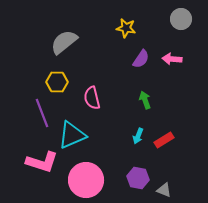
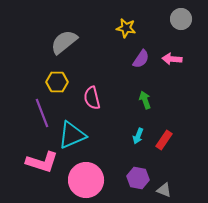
red rectangle: rotated 24 degrees counterclockwise
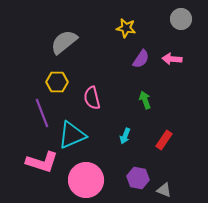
cyan arrow: moved 13 px left
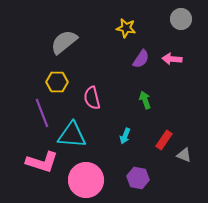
cyan triangle: rotated 28 degrees clockwise
gray triangle: moved 20 px right, 35 px up
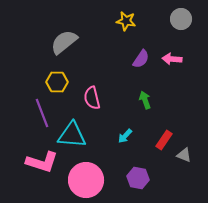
yellow star: moved 7 px up
cyan arrow: rotated 21 degrees clockwise
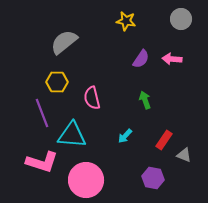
purple hexagon: moved 15 px right
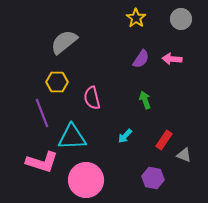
yellow star: moved 10 px right, 3 px up; rotated 24 degrees clockwise
cyan triangle: moved 2 px down; rotated 8 degrees counterclockwise
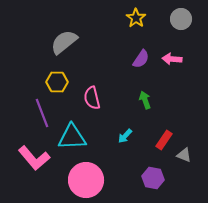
pink L-shape: moved 8 px left, 4 px up; rotated 32 degrees clockwise
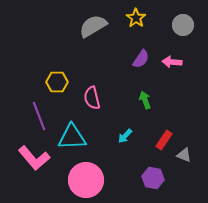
gray circle: moved 2 px right, 6 px down
gray semicircle: moved 29 px right, 16 px up; rotated 8 degrees clockwise
pink arrow: moved 3 px down
purple line: moved 3 px left, 3 px down
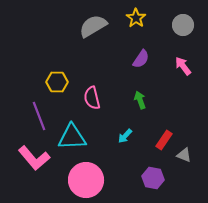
pink arrow: moved 11 px right, 4 px down; rotated 48 degrees clockwise
green arrow: moved 5 px left
